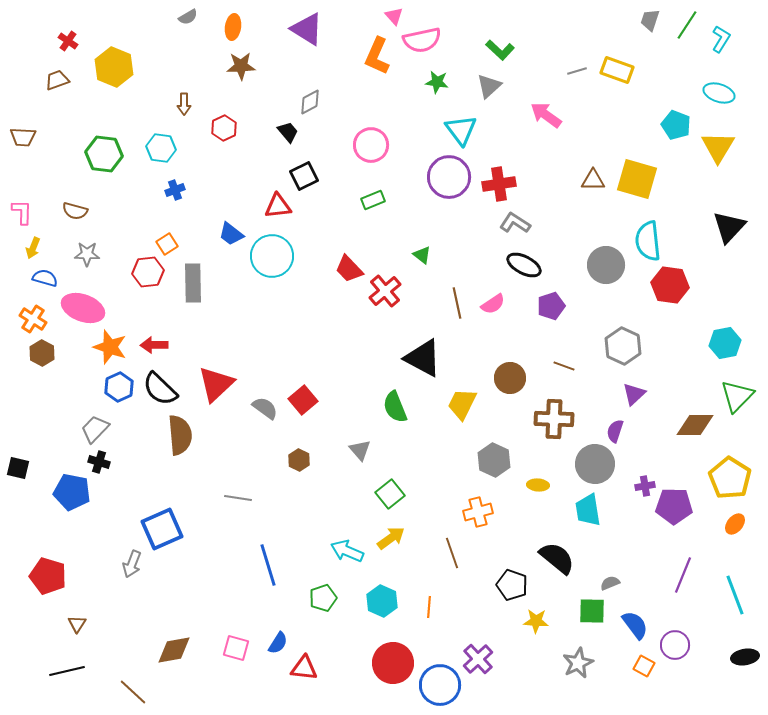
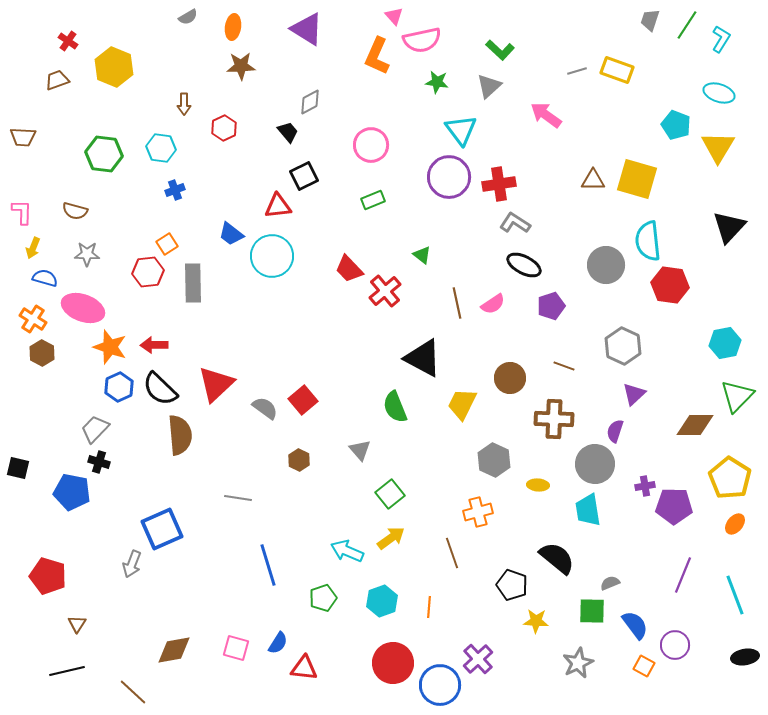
cyan hexagon at (382, 601): rotated 16 degrees clockwise
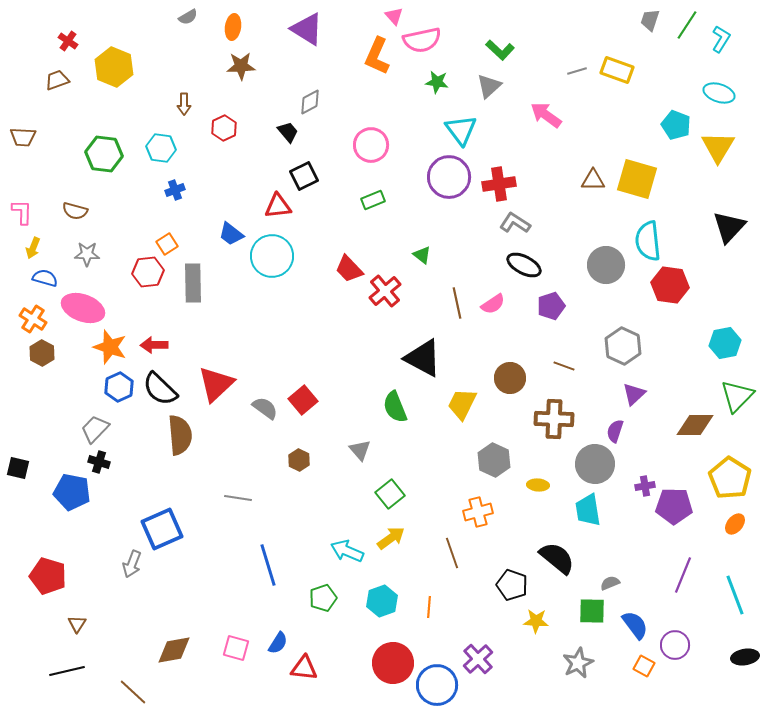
blue circle at (440, 685): moved 3 px left
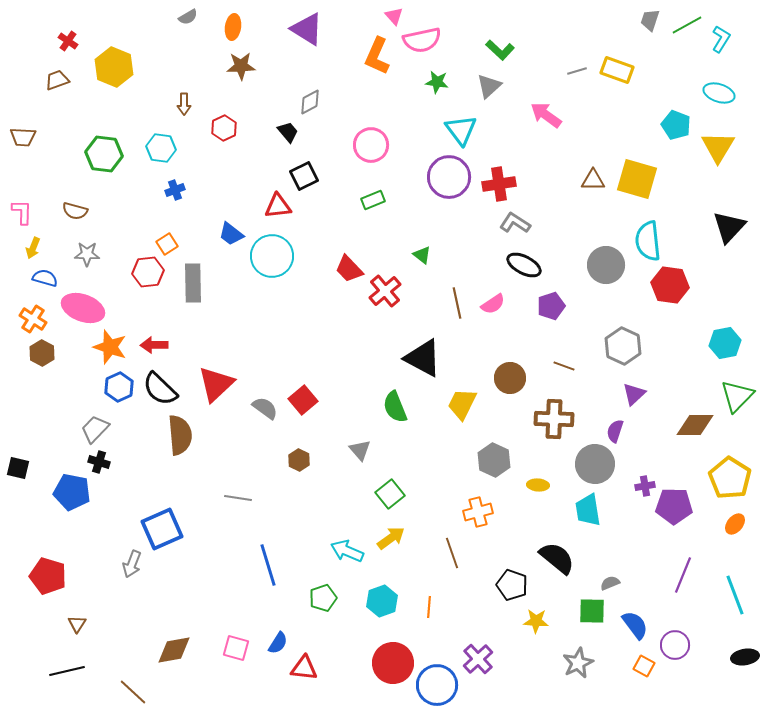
green line at (687, 25): rotated 28 degrees clockwise
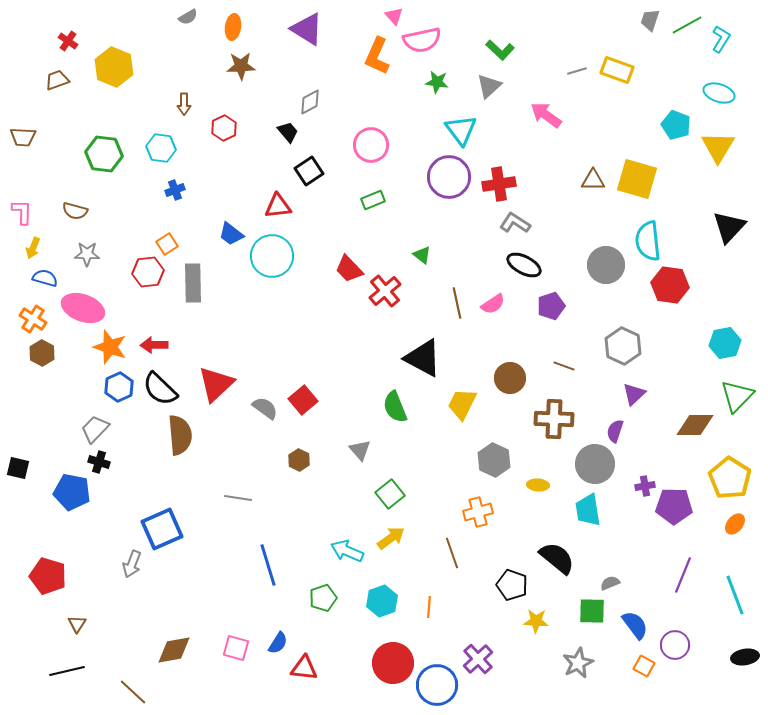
black square at (304, 176): moved 5 px right, 5 px up; rotated 8 degrees counterclockwise
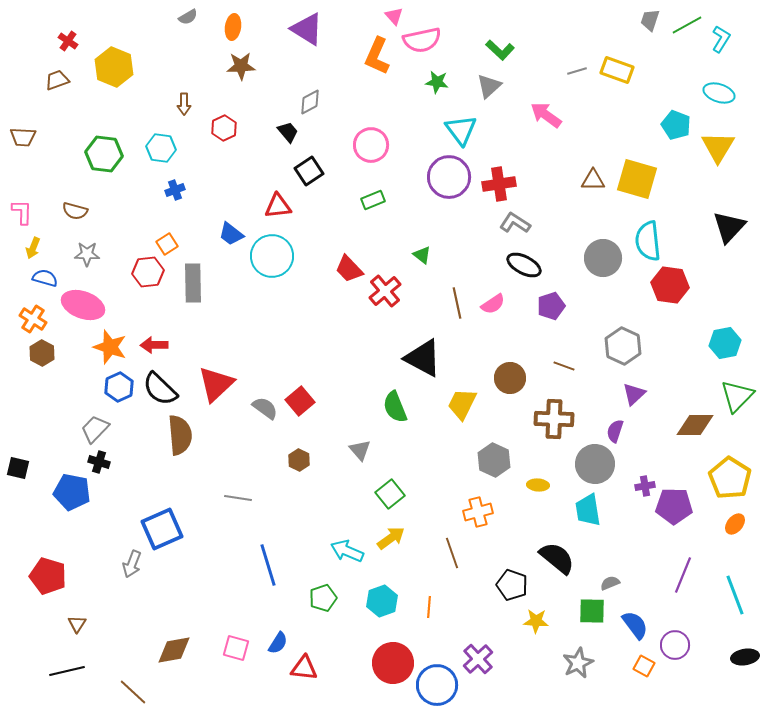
gray circle at (606, 265): moved 3 px left, 7 px up
pink ellipse at (83, 308): moved 3 px up
red square at (303, 400): moved 3 px left, 1 px down
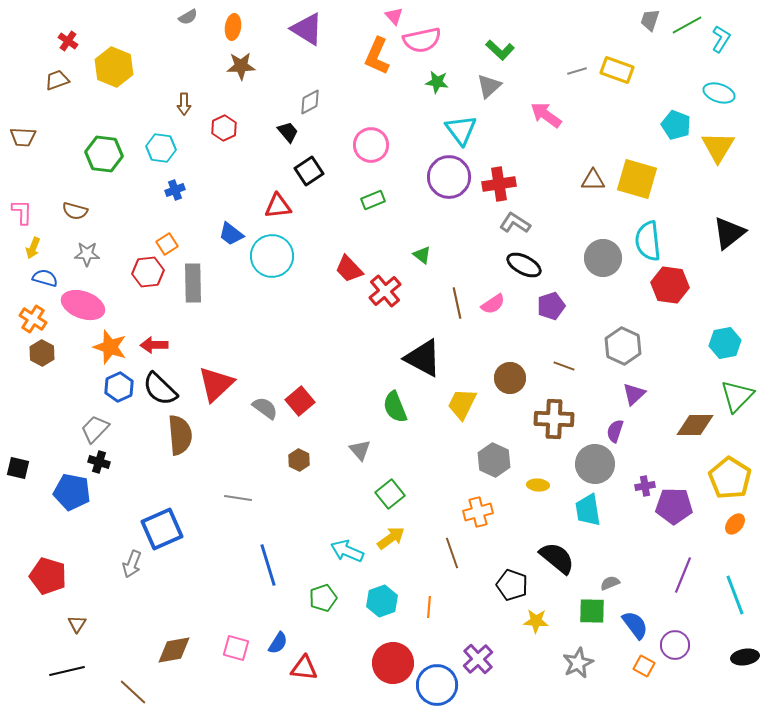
black triangle at (729, 227): moved 6 px down; rotated 9 degrees clockwise
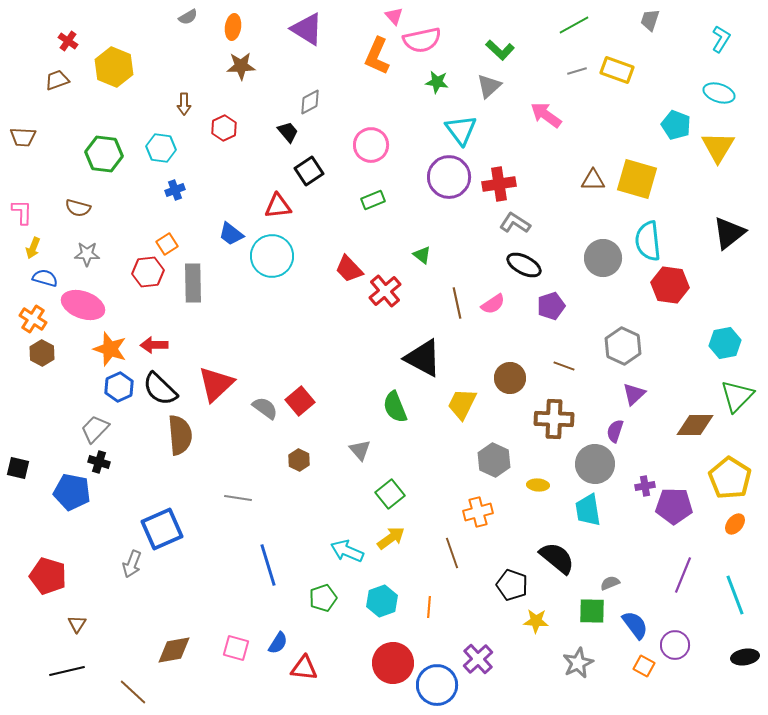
green line at (687, 25): moved 113 px left
brown semicircle at (75, 211): moved 3 px right, 3 px up
orange star at (110, 347): moved 2 px down
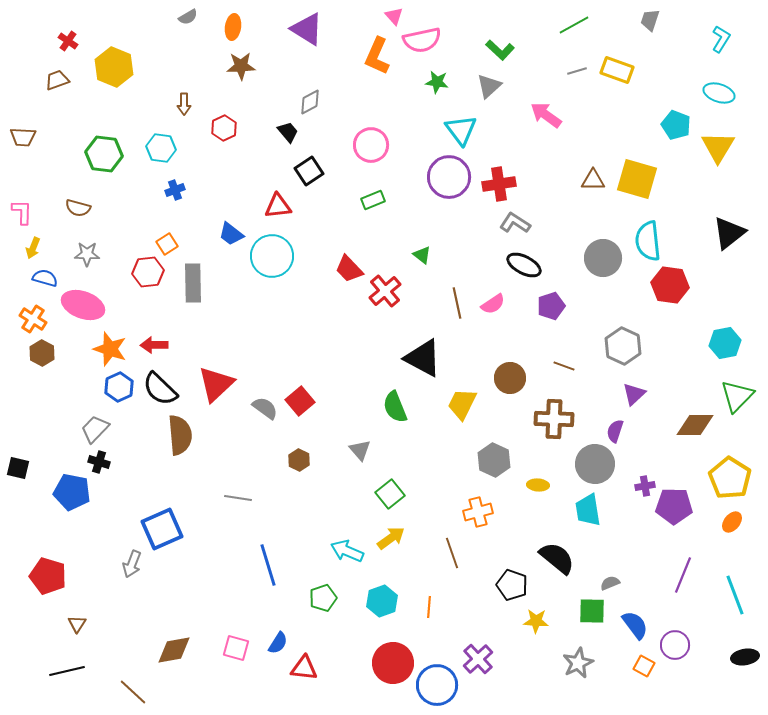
orange ellipse at (735, 524): moved 3 px left, 2 px up
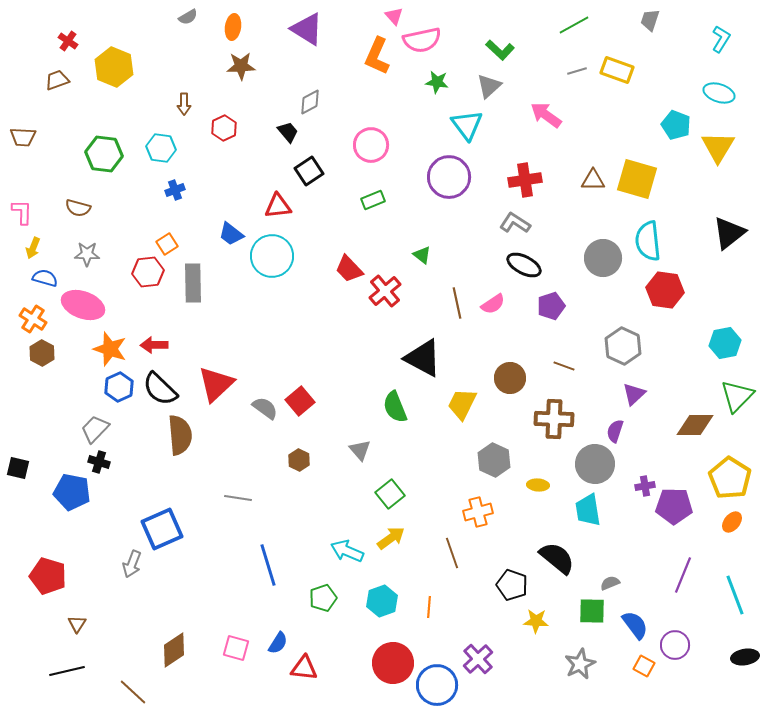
cyan triangle at (461, 130): moved 6 px right, 5 px up
red cross at (499, 184): moved 26 px right, 4 px up
red hexagon at (670, 285): moved 5 px left, 5 px down
brown diamond at (174, 650): rotated 24 degrees counterclockwise
gray star at (578, 663): moved 2 px right, 1 px down
